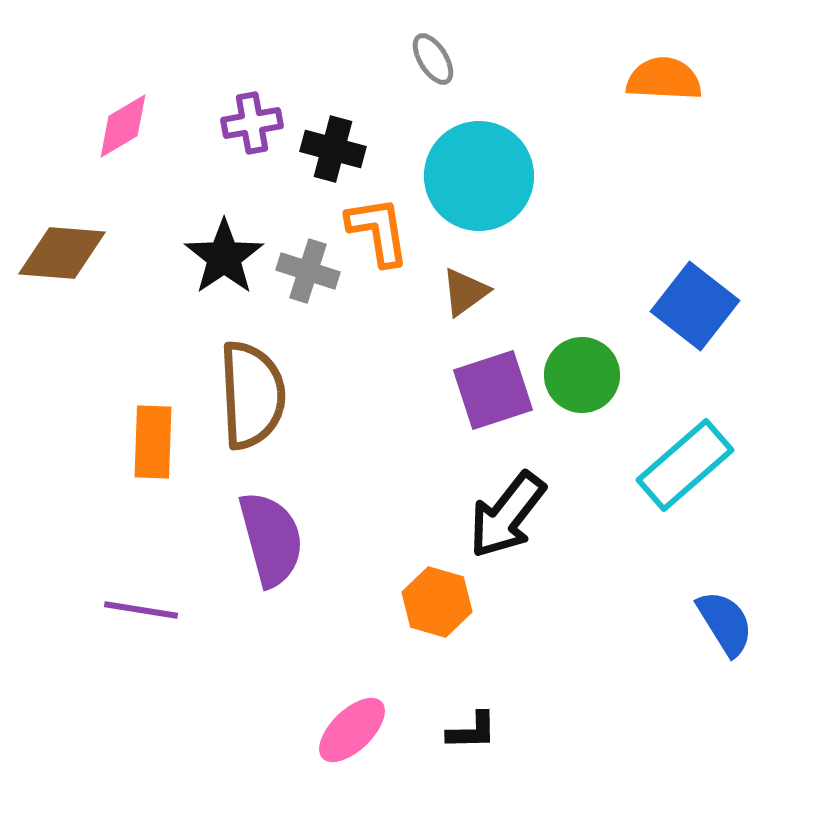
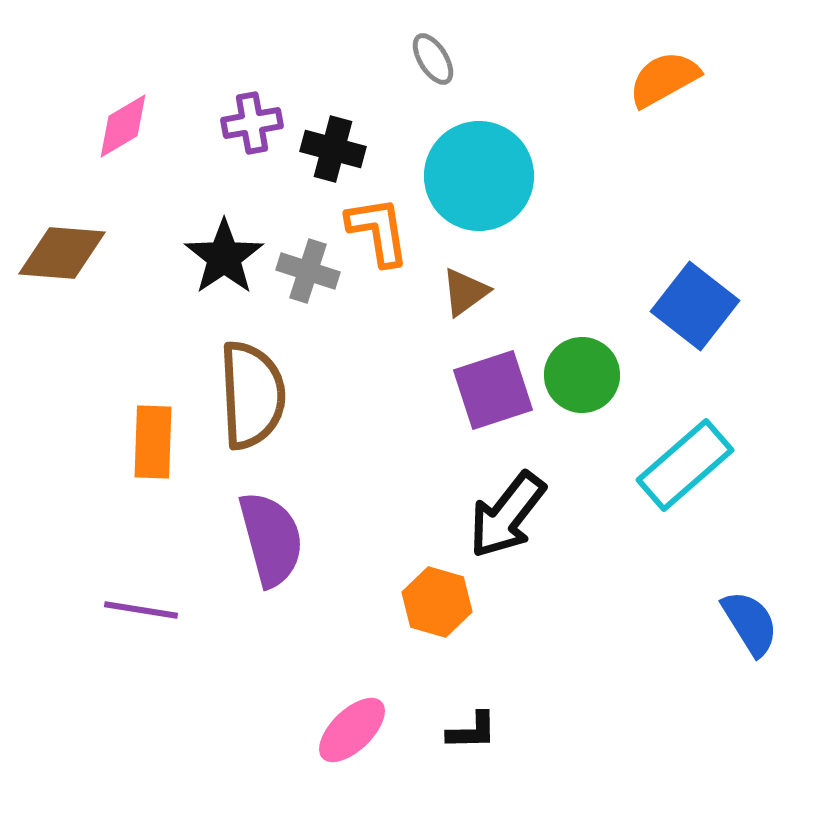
orange semicircle: rotated 32 degrees counterclockwise
blue semicircle: moved 25 px right
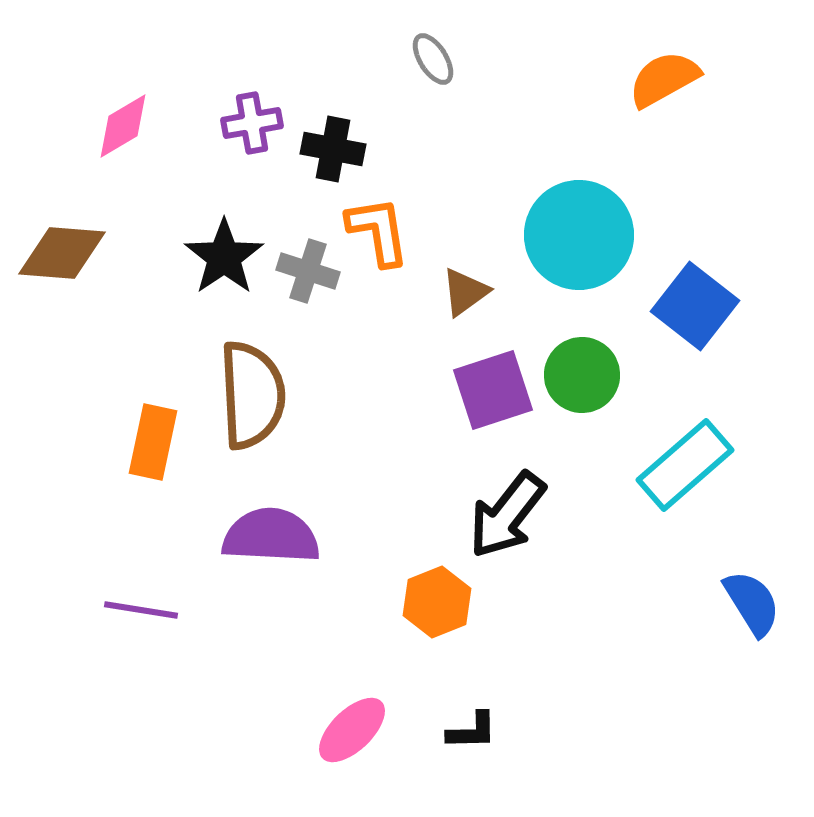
black cross: rotated 4 degrees counterclockwise
cyan circle: moved 100 px right, 59 px down
orange rectangle: rotated 10 degrees clockwise
purple semicircle: moved 3 px up; rotated 72 degrees counterclockwise
orange hexagon: rotated 22 degrees clockwise
blue semicircle: moved 2 px right, 20 px up
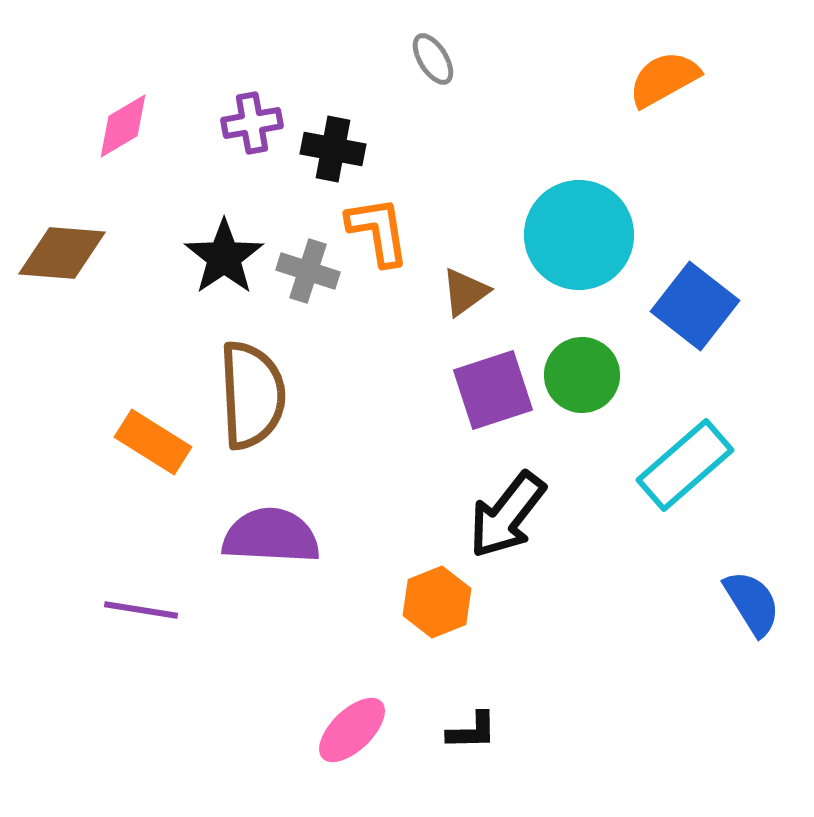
orange rectangle: rotated 70 degrees counterclockwise
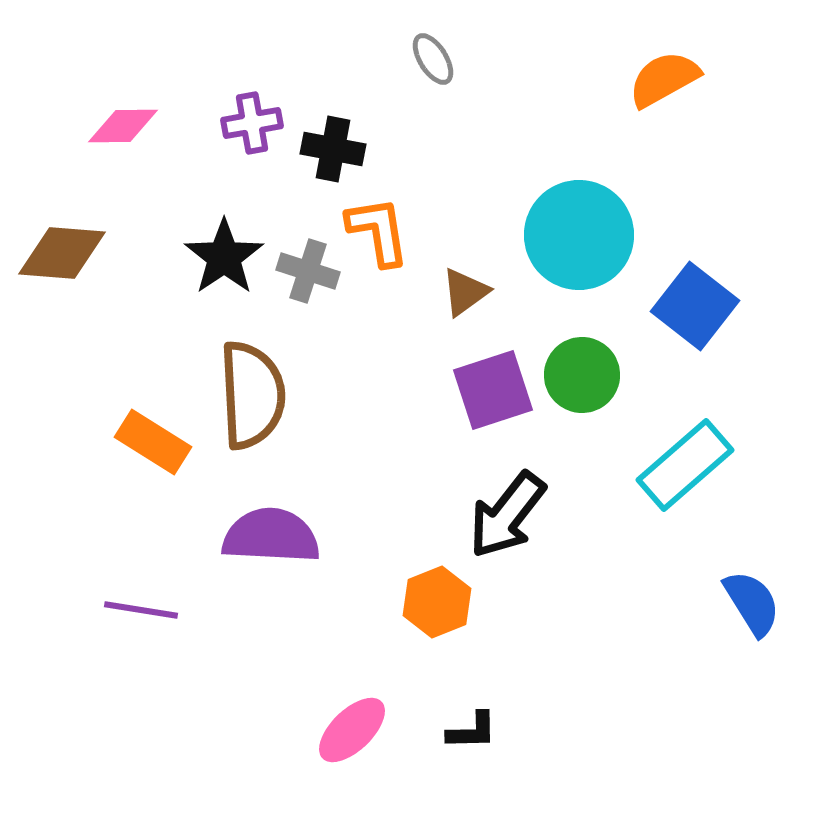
pink diamond: rotated 30 degrees clockwise
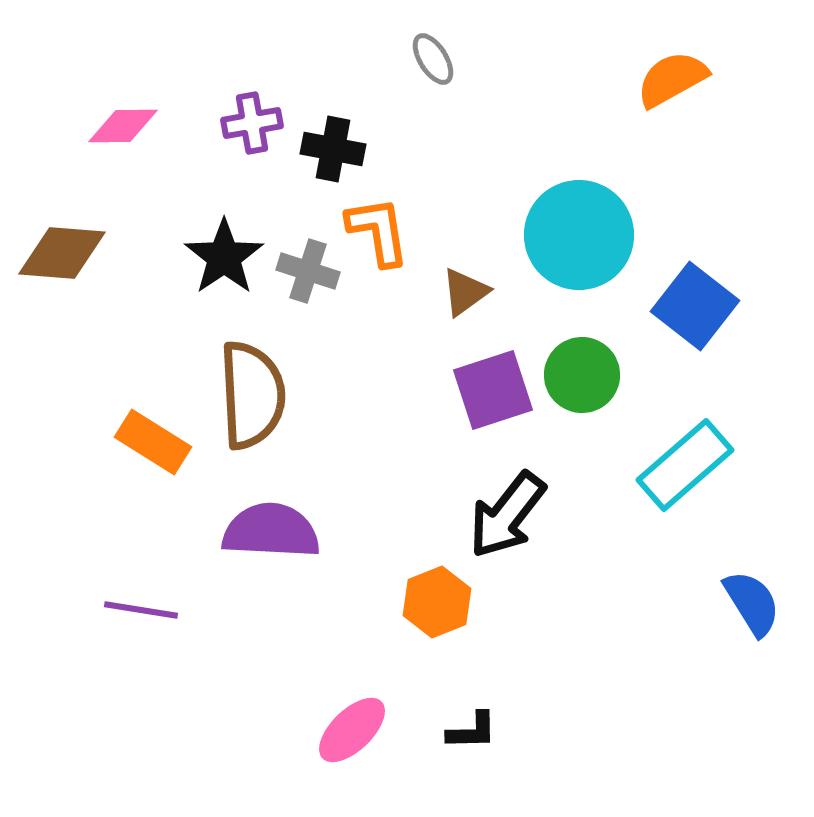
orange semicircle: moved 8 px right
purple semicircle: moved 5 px up
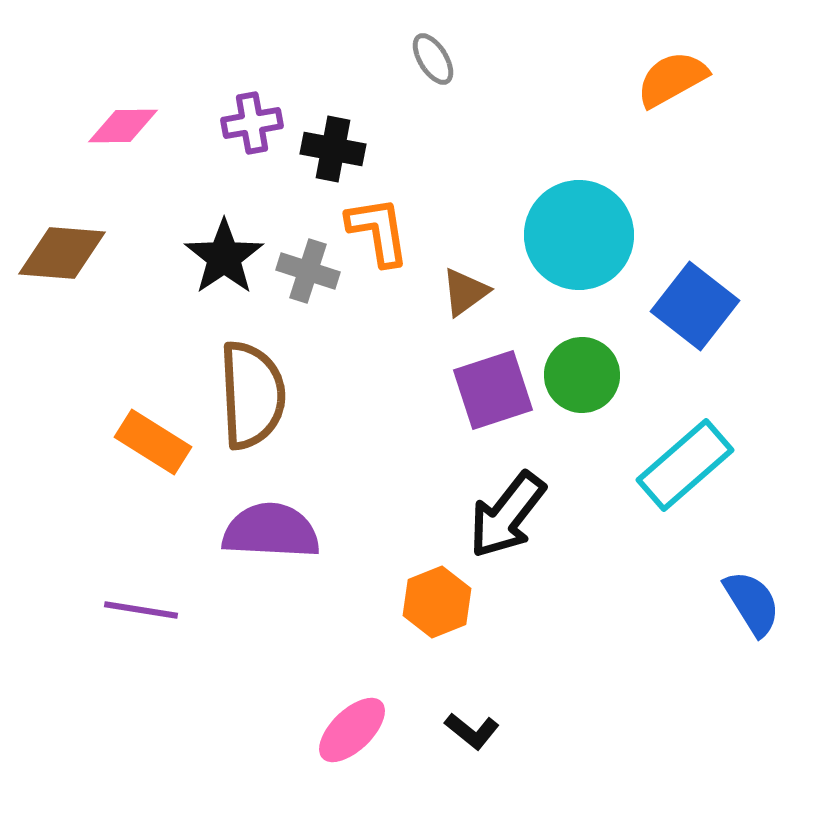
black L-shape: rotated 40 degrees clockwise
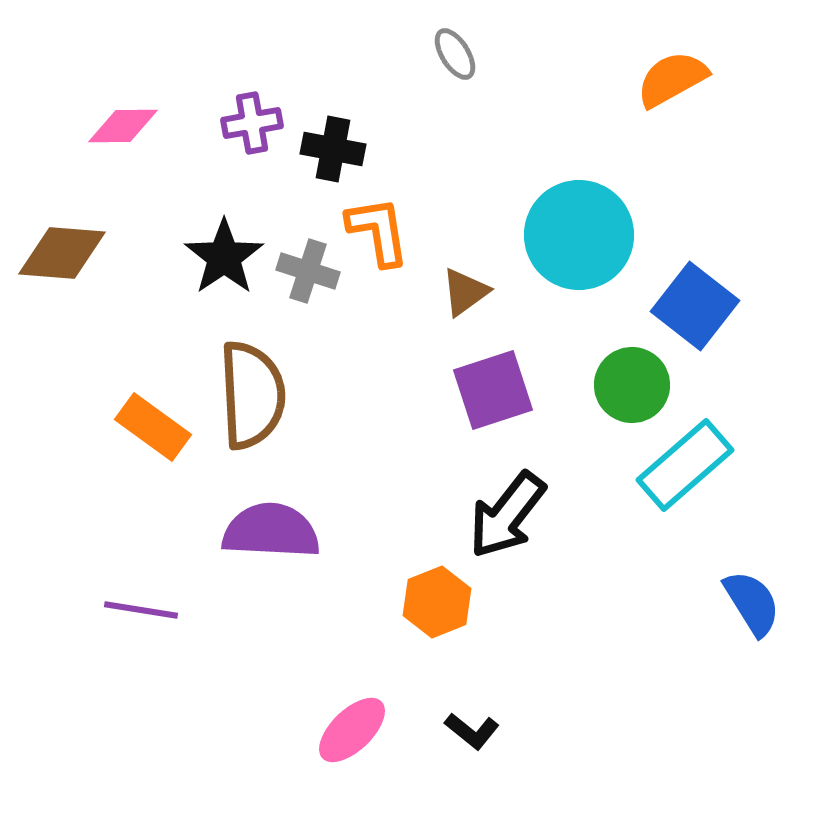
gray ellipse: moved 22 px right, 5 px up
green circle: moved 50 px right, 10 px down
orange rectangle: moved 15 px up; rotated 4 degrees clockwise
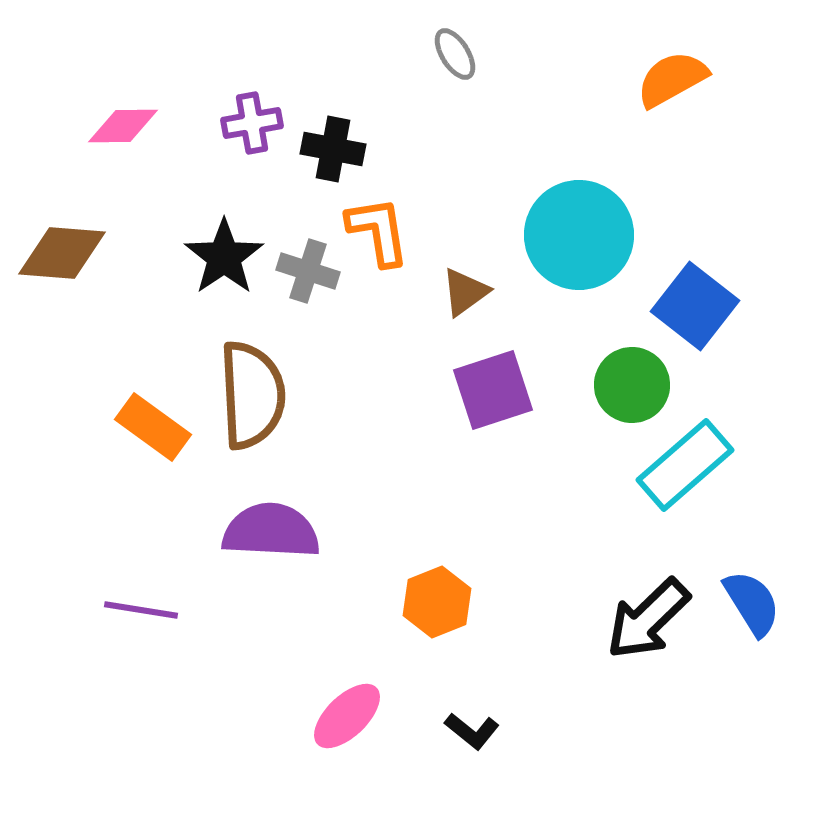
black arrow: moved 141 px right, 104 px down; rotated 8 degrees clockwise
pink ellipse: moved 5 px left, 14 px up
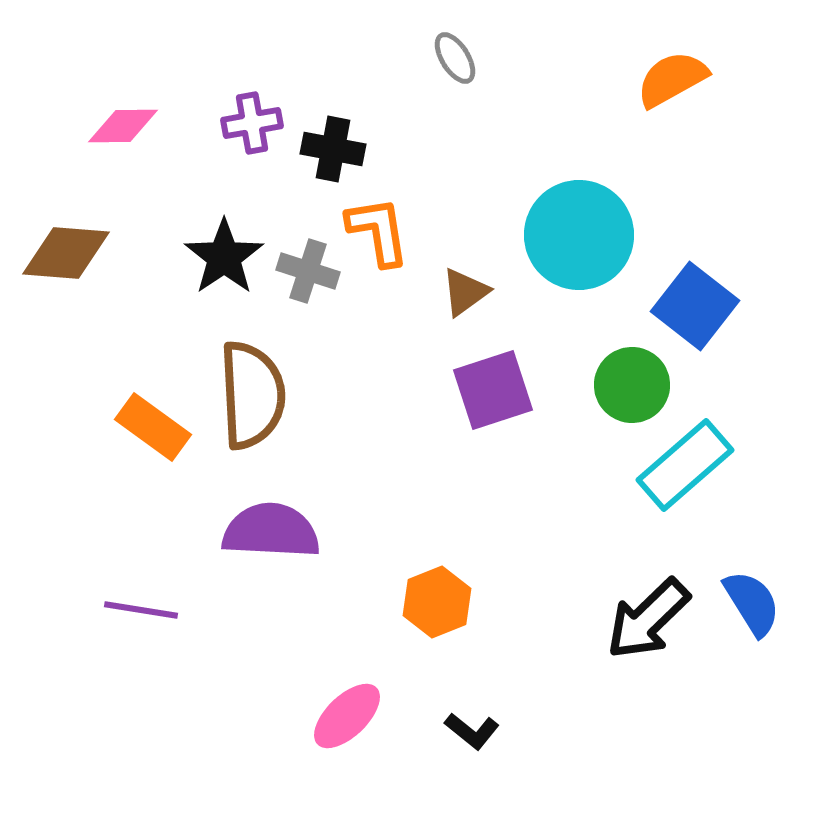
gray ellipse: moved 4 px down
brown diamond: moved 4 px right
